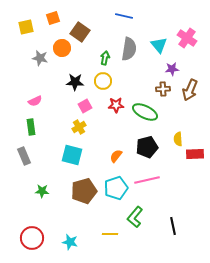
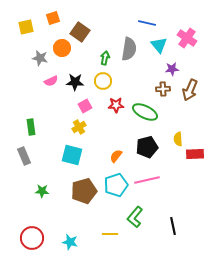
blue line: moved 23 px right, 7 px down
pink semicircle: moved 16 px right, 20 px up
cyan pentagon: moved 3 px up
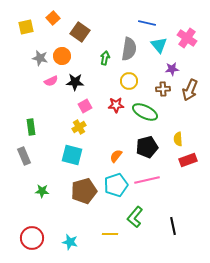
orange square: rotated 24 degrees counterclockwise
orange circle: moved 8 px down
yellow circle: moved 26 px right
red rectangle: moved 7 px left, 6 px down; rotated 18 degrees counterclockwise
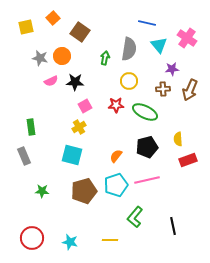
yellow line: moved 6 px down
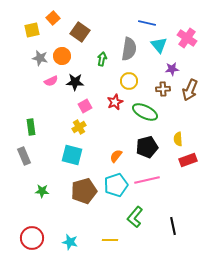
yellow square: moved 6 px right, 3 px down
green arrow: moved 3 px left, 1 px down
red star: moved 1 px left, 3 px up; rotated 21 degrees counterclockwise
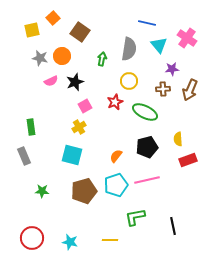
black star: rotated 24 degrees counterclockwise
green L-shape: rotated 40 degrees clockwise
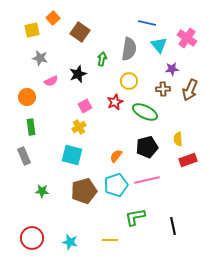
orange circle: moved 35 px left, 41 px down
black star: moved 3 px right, 8 px up
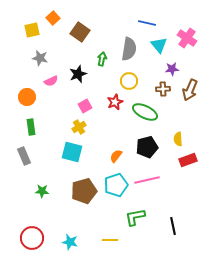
cyan square: moved 3 px up
